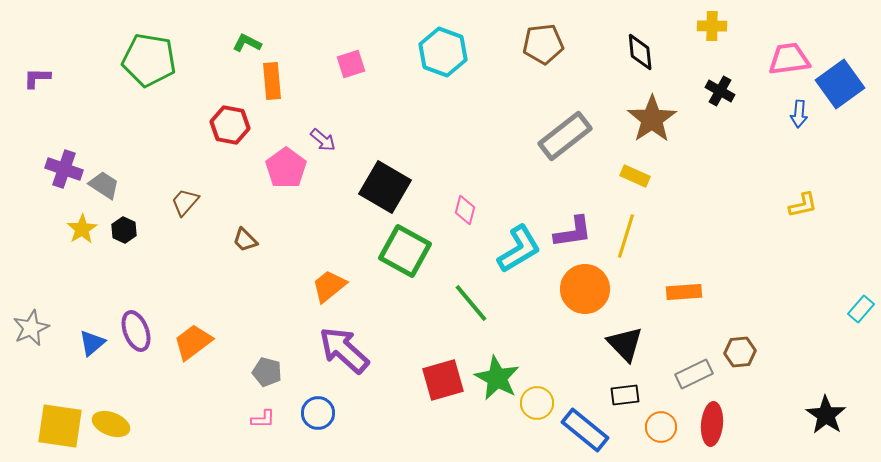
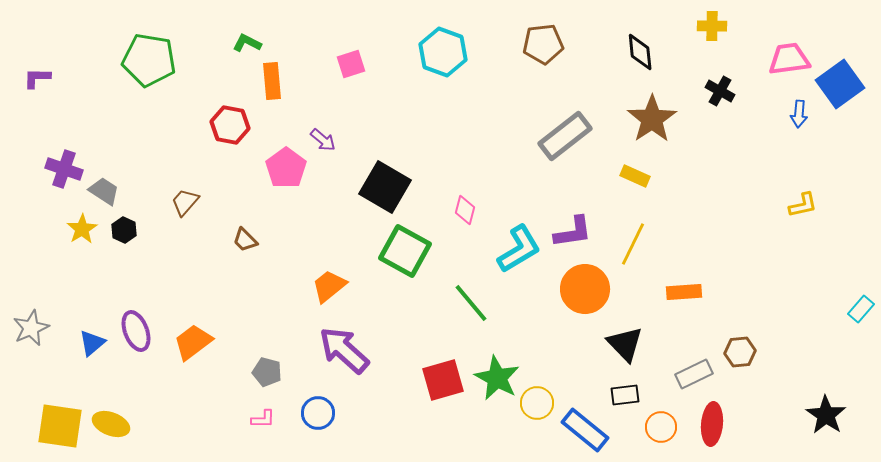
gray trapezoid at (104, 185): moved 6 px down
yellow line at (626, 236): moved 7 px right, 8 px down; rotated 9 degrees clockwise
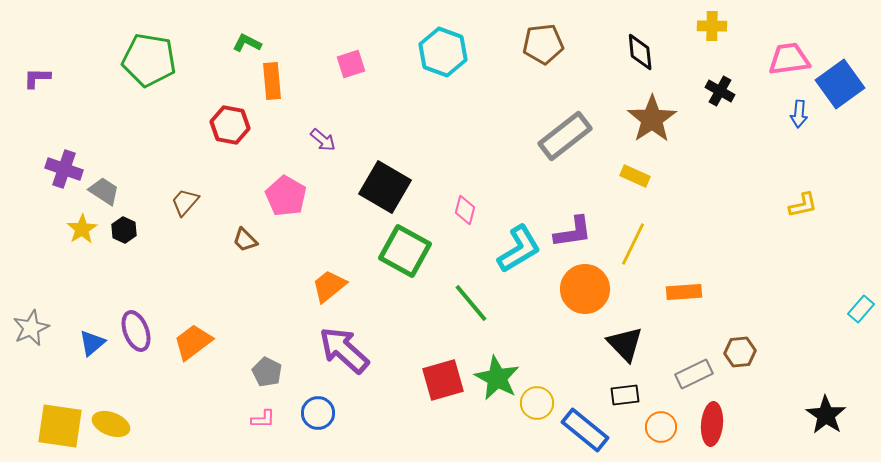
pink pentagon at (286, 168): moved 28 px down; rotated 6 degrees counterclockwise
gray pentagon at (267, 372): rotated 12 degrees clockwise
